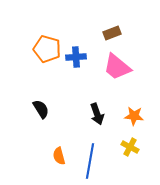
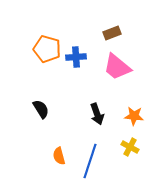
blue line: rotated 8 degrees clockwise
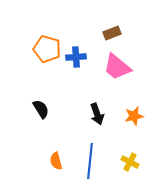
orange star: rotated 18 degrees counterclockwise
yellow cross: moved 15 px down
orange semicircle: moved 3 px left, 5 px down
blue line: rotated 12 degrees counterclockwise
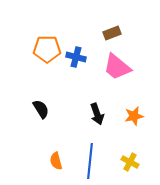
orange pentagon: rotated 16 degrees counterclockwise
blue cross: rotated 18 degrees clockwise
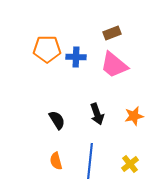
blue cross: rotated 12 degrees counterclockwise
pink trapezoid: moved 3 px left, 2 px up
black semicircle: moved 16 px right, 11 px down
yellow cross: moved 2 px down; rotated 24 degrees clockwise
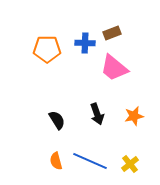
blue cross: moved 9 px right, 14 px up
pink trapezoid: moved 3 px down
blue line: rotated 72 degrees counterclockwise
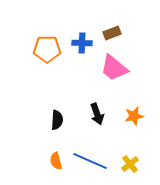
blue cross: moved 3 px left
black semicircle: rotated 36 degrees clockwise
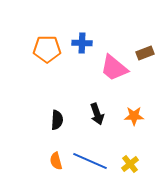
brown rectangle: moved 33 px right, 20 px down
orange star: rotated 12 degrees clockwise
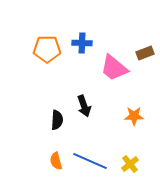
black arrow: moved 13 px left, 8 px up
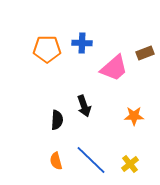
pink trapezoid: rotated 80 degrees counterclockwise
blue line: moved 1 px right, 1 px up; rotated 20 degrees clockwise
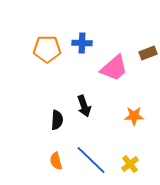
brown rectangle: moved 3 px right
